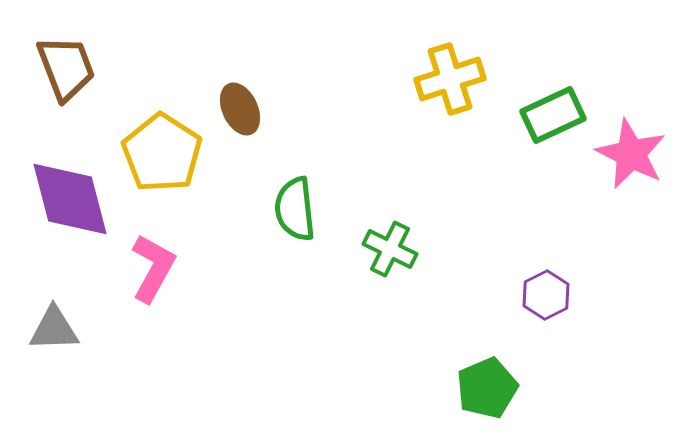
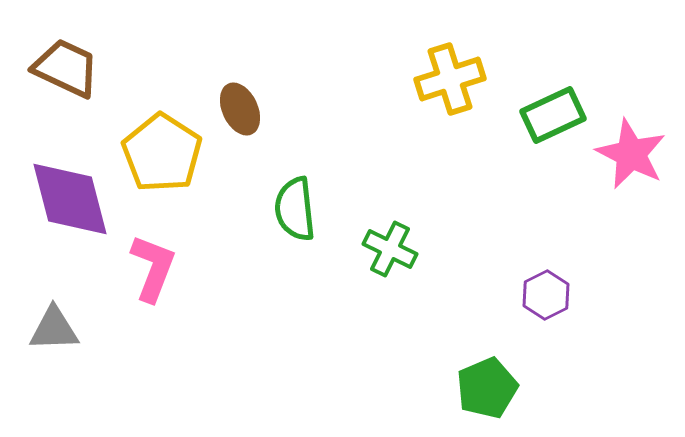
brown trapezoid: rotated 44 degrees counterclockwise
pink L-shape: rotated 8 degrees counterclockwise
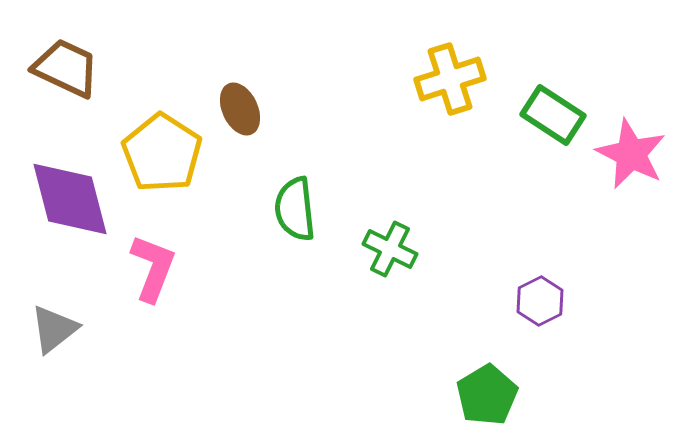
green rectangle: rotated 58 degrees clockwise
purple hexagon: moved 6 px left, 6 px down
gray triangle: rotated 36 degrees counterclockwise
green pentagon: moved 7 px down; rotated 8 degrees counterclockwise
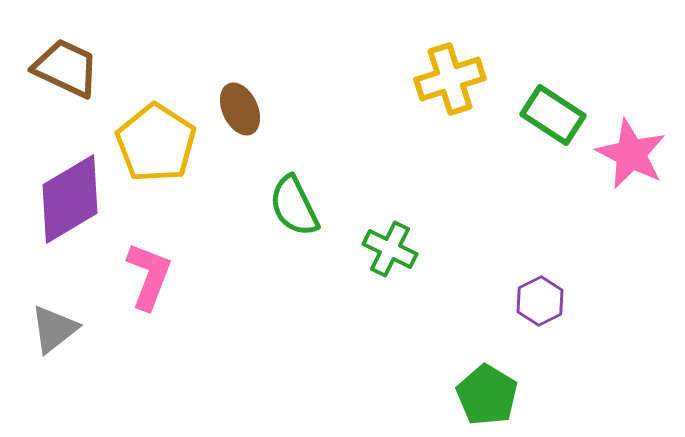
yellow pentagon: moved 6 px left, 10 px up
purple diamond: rotated 74 degrees clockwise
green semicircle: moved 1 px left, 3 px up; rotated 20 degrees counterclockwise
pink L-shape: moved 4 px left, 8 px down
green pentagon: rotated 10 degrees counterclockwise
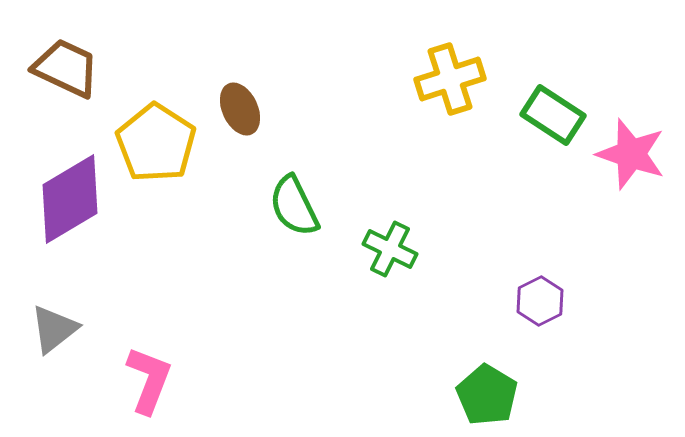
pink star: rotated 8 degrees counterclockwise
pink L-shape: moved 104 px down
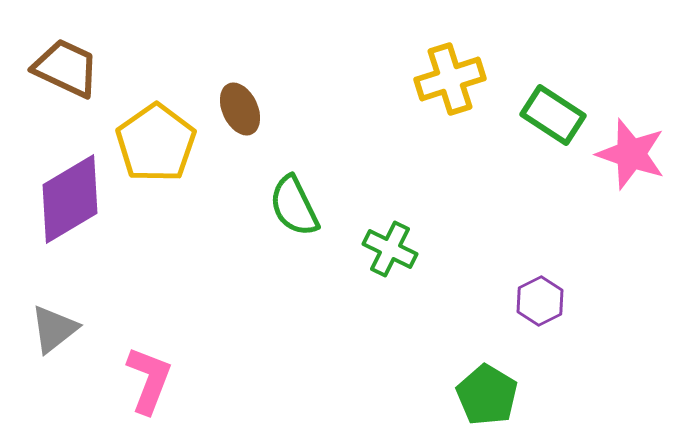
yellow pentagon: rotated 4 degrees clockwise
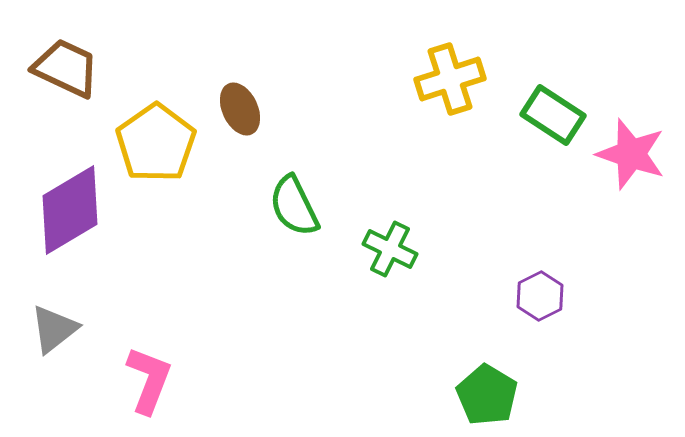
purple diamond: moved 11 px down
purple hexagon: moved 5 px up
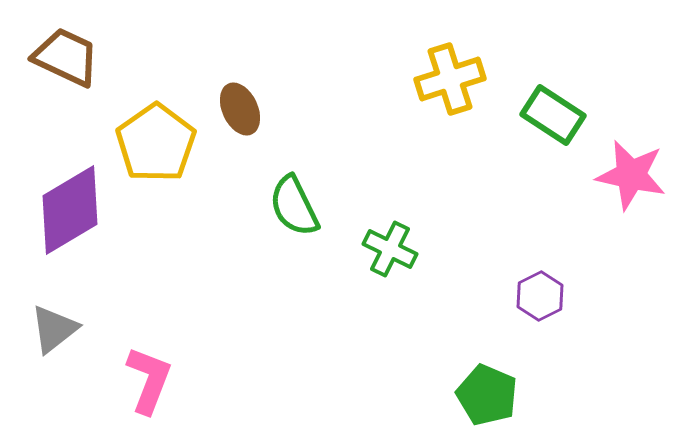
brown trapezoid: moved 11 px up
pink star: moved 21 px down; rotated 6 degrees counterclockwise
green pentagon: rotated 8 degrees counterclockwise
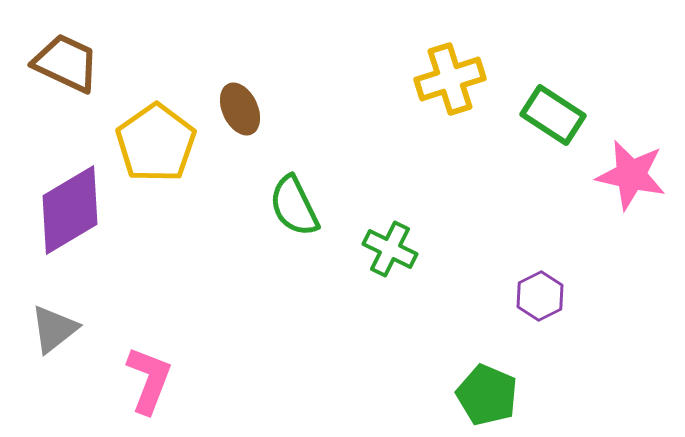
brown trapezoid: moved 6 px down
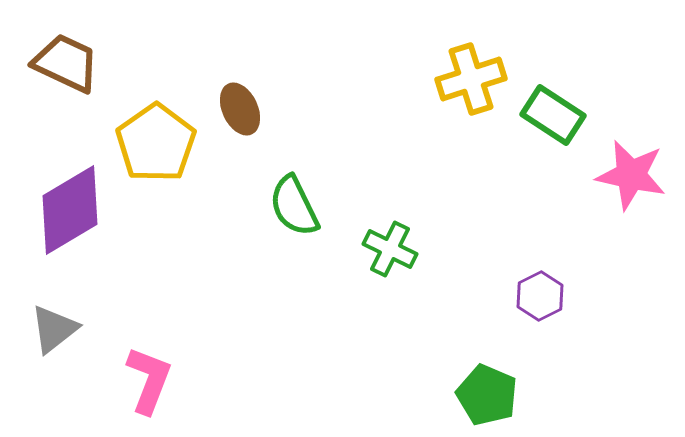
yellow cross: moved 21 px right
